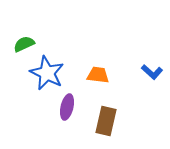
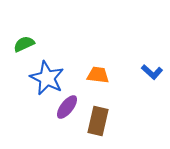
blue star: moved 5 px down
purple ellipse: rotated 25 degrees clockwise
brown rectangle: moved 8 px left
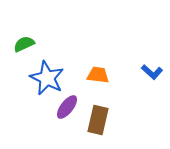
brown rectangle: moved 1 px up
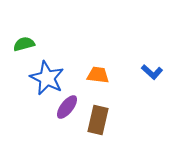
green semicircle: rotated 10 degrees clockwise
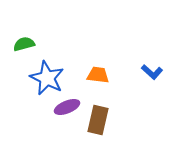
purple ellipse: rotated 30 degrees clockwise
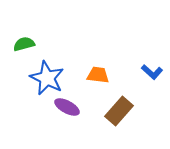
purple ellipse: rotated 50 degrees clockwise
brown rectangle: moved 21 px right, 9 px up; rotated 28 degrees clockwise
